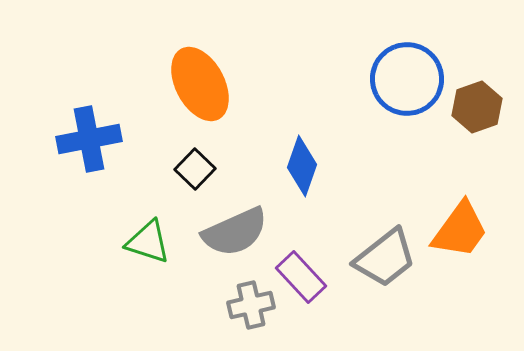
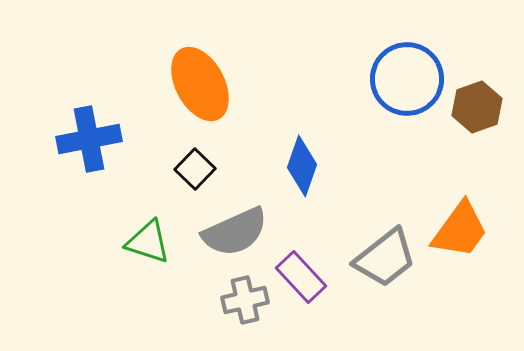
gray cross: moved 6 px left, 5 px up
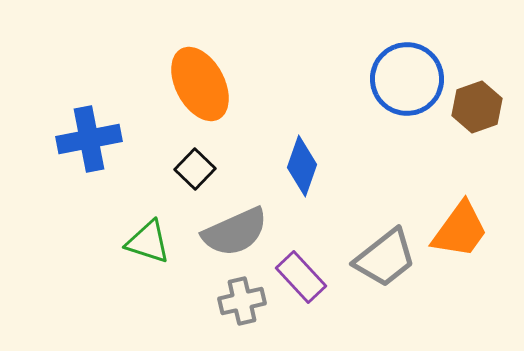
gray cross: moved 3 px left, 1 px down
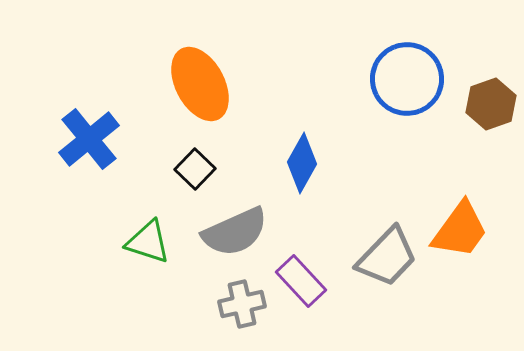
brown hexagon: moved 14 px right, 3 px up
blue cross: rotated 28 degrees counterclockwise
blue diamond: moved 3 px up; rotated 10 degrees clockwise
gray trapezoid: moved 2 px right, 1 px up; rotated 8 degrees counterclockwise
purple rectangle: moved 4 px down
gray cross: moved 3 px down
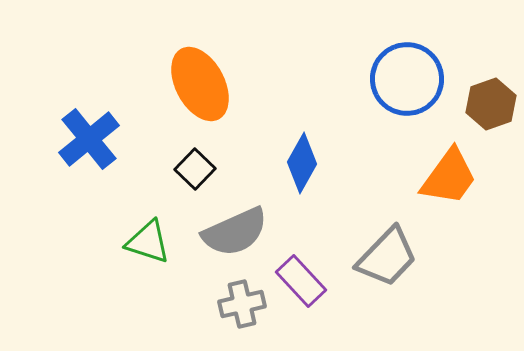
orange trapezoid: moved 11 px left, 53 px up
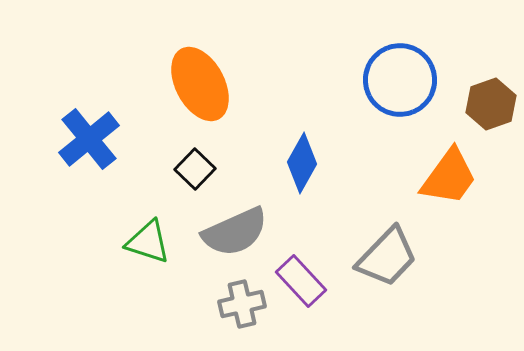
blue circle: moved 7 px left, 1 px down
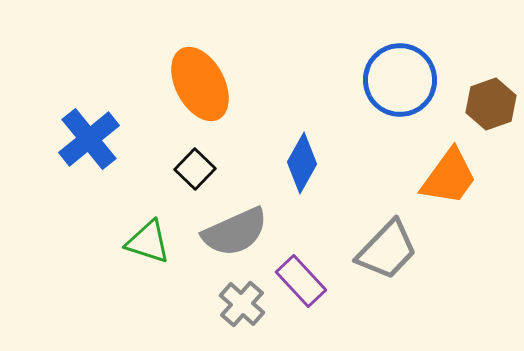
gray trapezoid: moved 7 px up
gray cross: rotated 36 degrees counterclockwise
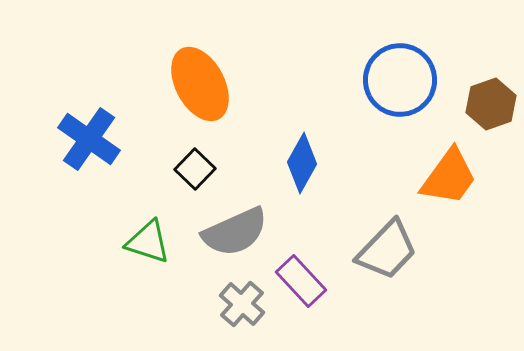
blue cross: rotated 16 degrees counterclockwise
